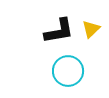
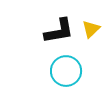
cyan circle: moved 2 px left
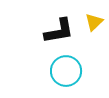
yellow triangle: moved 3 px right, 7 px up
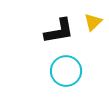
yellow triangle: moved 1 px left
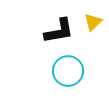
cyan circle: moved 2 px right
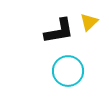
yellow triangle: moved 4 px left
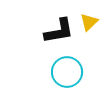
cyan circle: moved 1 px left, 1 px down
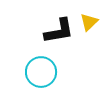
cyan circle: moved 26 px left
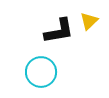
yellow triangle: moved 1 px up
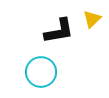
yellow triangle: moved 3 px right, 2 px up
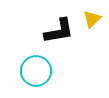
cyan circle: moved 5 px left, 1 px up
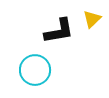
cyan circle: moved 1 px left, 1 px up
